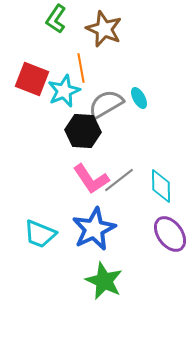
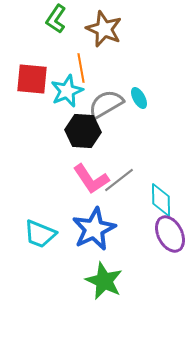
red square: rotated 16 degrees counterclockwise
cyan star: moved 3 px right
cyan diamond: moved 14 px down
purple ellipse: rotated 9 degrees clockwise
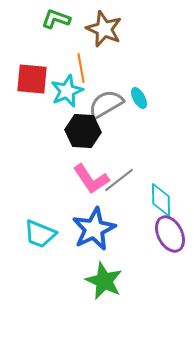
green L-shape: rotated 76 degrees clockwise
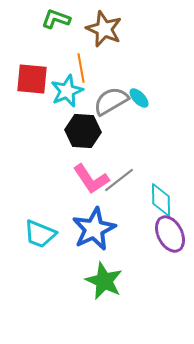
cyan ellipse: rotated 15 degrees counterclockwise
gray semicircle: moved 5 px right, 3 px up
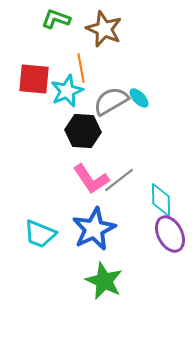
red square: moved 2 px right
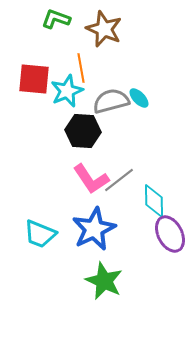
gray semicircle: rotated 15 degrees clockwise
cyan diamond: moved 7 px left, 1 px down
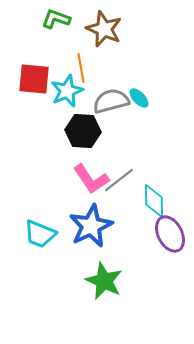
blue star: moved 3 px left, 3 px up
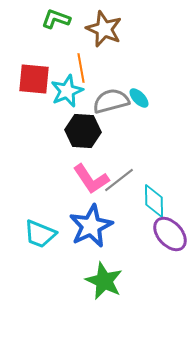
purple ellipse: rotated 15 degrees counterclockwise
